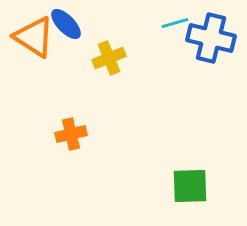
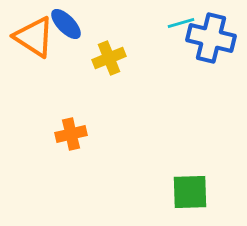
cyan line: moved 6 px right
green square: moved 6 px down
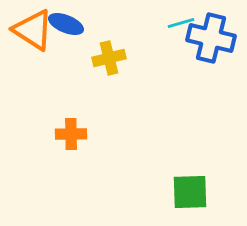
blue ellipse: rotated 24 degrees counterclockwise
orange triangle: moved 1 px left, 7 px up
yellow cross: rotated 8 degrees clockwise
orange cross: rotated 12 degrees clockwise
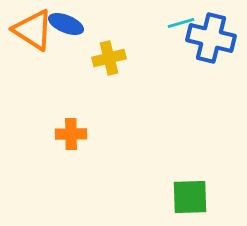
green square: moved 5 px down
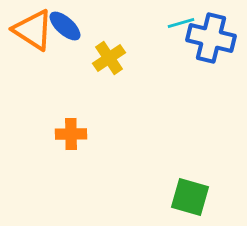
blue ellipse: moved 1 px left, 2 px down; rotated 20 degrees clockwise
yellow cross: rotated 20 degrees counterclockwise
green square: rotated 18 degrees clockwise
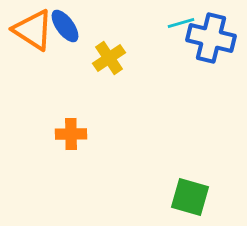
blue ellipse: rotated 12 degrees clockwise
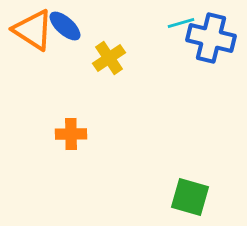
blue ellipse: rotated 12 degrees counterclockwise
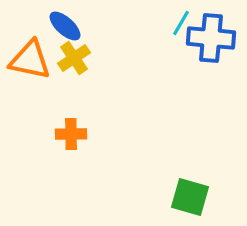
cyan line: rotated 44 degrees counterclockwise
orange triangle: moved 3 px left, 30 px down; rotated 21 degrees counterclockwise
blue cross: rotated 9 degrees counterclockwise
yellow cross: moved 35 px left
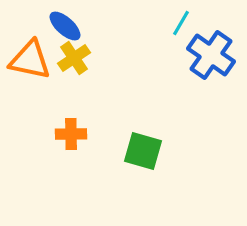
blue cross: moved 17 px down; rotated 30 degrees clockwise
green square: moved 47 px left, 46 px up
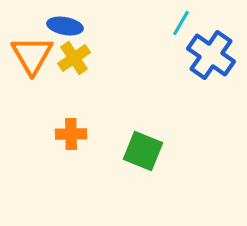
blue ellipse: rotated 32 degrees counterclockwise
orange triangle: moved 2 px right, 5 px up; rotated 48 degrees clockwise
green square: rotated 6 degrees clockwise
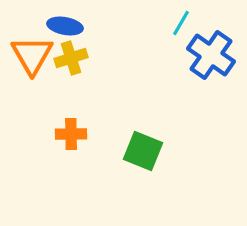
yellow cross: moved 3 px left; rotated 16 degrees clockwise
